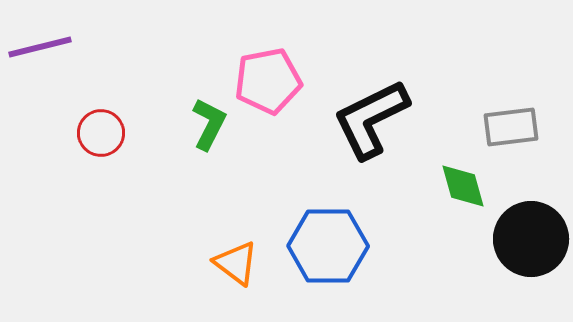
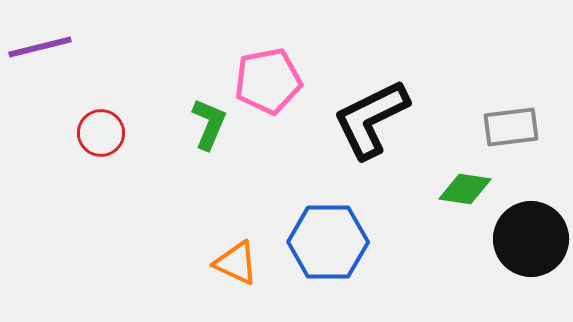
green L-shape: rotated 4 degrees counterclockwise
green diamond: moved 2 px right, 3 px down; rotated 66 degrees counterclockwise
blue hexagon: moved 4 px up
orange triangle: rotated 12 degrees counterclockwise
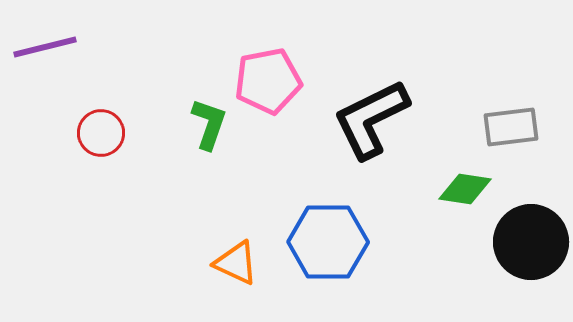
purple line: moved 5 px right
green L-shape: rotated 4 degrees counterclockwise
black circle: moved 3 px down
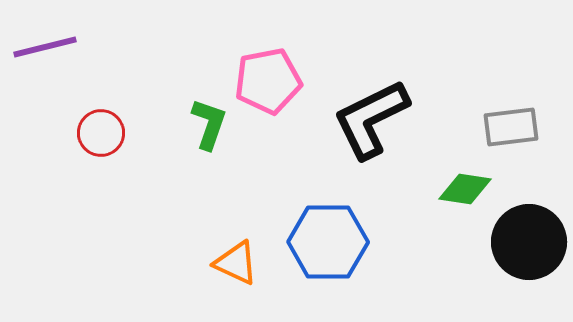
black circle: moved 2 px left
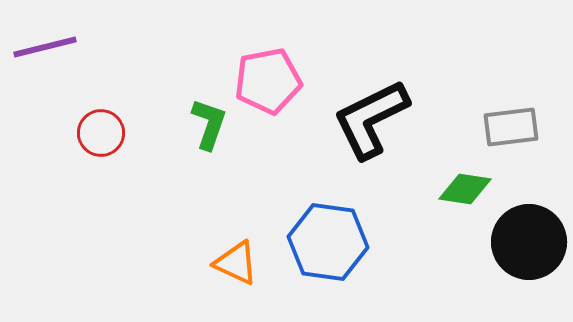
blue hexagon: rotated 8 degrees clockwise
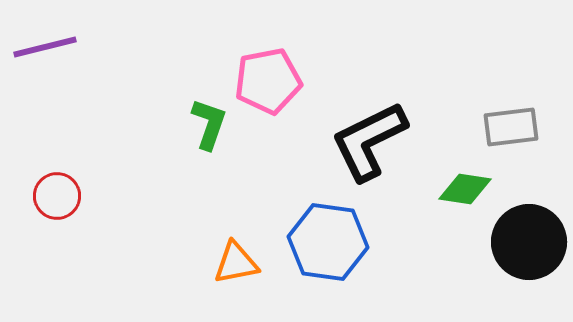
black L-shape: moved 2 px left, 22 px down
red circle: moved 44 px left, 63 px down
orange triangle: rotated 36 degrees counterclockwise
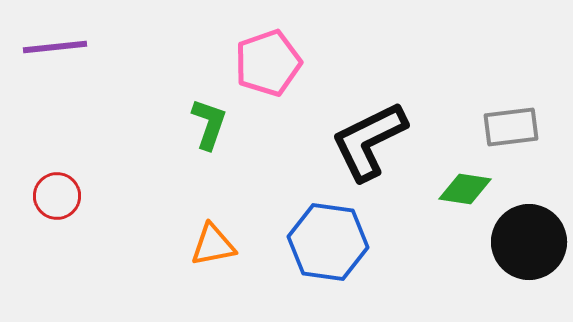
purple line: moved 10 px right; rotated 8 degrees clockwise
pink pentagon: moved 18 px up; rotated 8 degrees counterclockwise
orange triangle: moved 23 px left, 18 px up
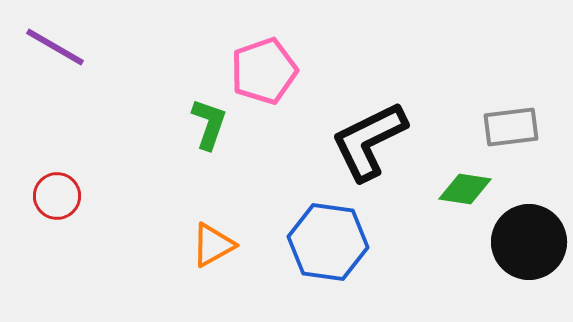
purple line: rotated 36 degrees clockwise
pink pentagon: moved 4 px left, 8 px down
orange triangle: rotated 18 degrees counterclockwise
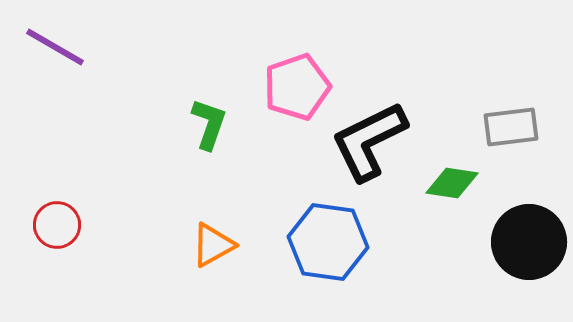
pink pentagon: moved 33 px right, 16 px down
green diamond: moved 13 px left, 6 px up
red circle: moved 29 px down
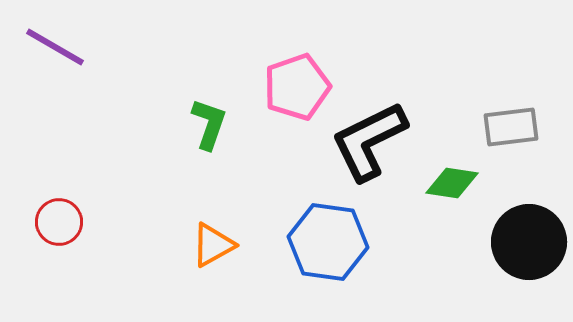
red circle: moved 2 px right, 3 px up
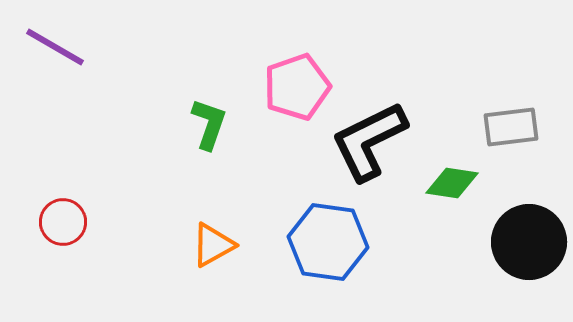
red circle: moved 4 px right
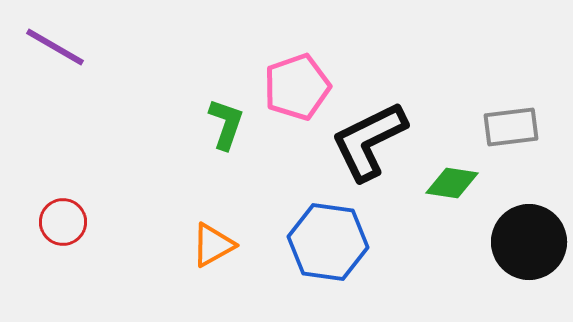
green L-shape: moved 17 px right
